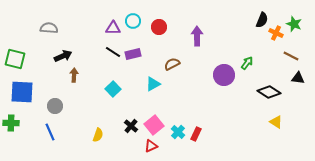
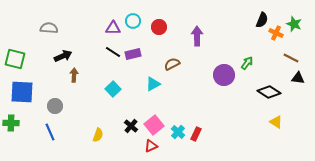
brown line: moved 2 px down
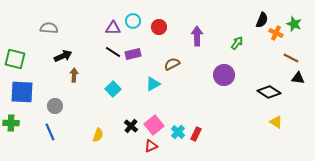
green arrow: moved 10 px left, 20 px up
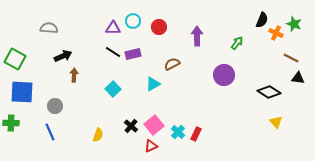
green square: rotated 15 degrees clockwise
yellow triangle: rotated 16 degrees clockwise
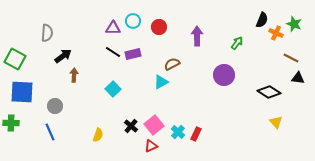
gray semicircle: moved 2 px left, 5 px down; rotated 90 degrees clockwise
black arrow: rotated 12 degrees counterclockwise
cyan triangle: moved 8 px right, 2 px up
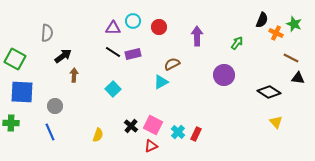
pink square: moved 1 px left; rotated 24 degrees counterclockwise
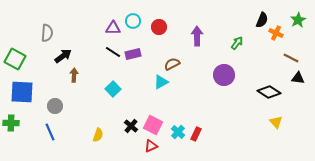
green star: moved 4 px right, 4 px up; rotated 21 degrees clockwise
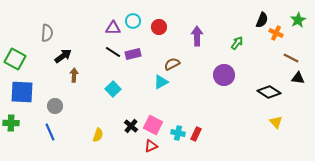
cyan cross: moved 1 px down; rotated 32 degrees counterclockwise
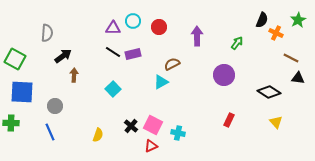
red rectangle: moved 33 px right, 14 px up
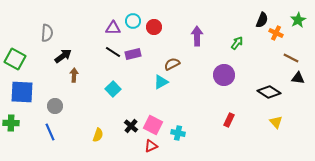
red circle: moved 5 px left
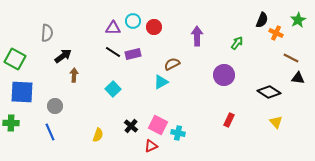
pink square: moved 5 px right
